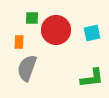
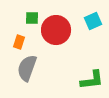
cyan square: moved 1 px right, 12 px up; rotated 12 degrees counterclockwise
orange rectangle: rotated 16 degrees clockwise
green L-shape: moved 2 px down
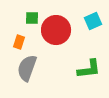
green L-shape: moved 3 px left, 11 px up
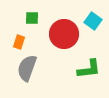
cyan square: rotated 30 degrees counterclockwise
red circle: moved 8 px right, 4 px down
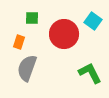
green L-shape: moved 1 px right, 4 px down; rotated 110 degrees counterclockwise
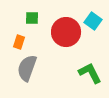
red circle: moved 2 px right, 2 px up
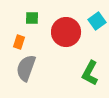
cyan square: moved 4 px right; rotated 18 degrees clockwise
gray semicircle: moved 1 px left
green L-shape: rotated 125 degrees counterclockwise
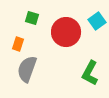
green square: rotated 16 degrees clockwise
orange rectangle: moved 1 px left, 2 px down
gray semicircle: moved 1 px right, 1 px down
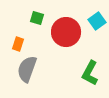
green square: moved 5 px right
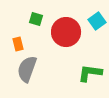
green square: moved 1 px left, 1 px down
orange rectangle: rotated 32 degrees counterclockwise
green L-shape: rotated 70 degrees clockwise
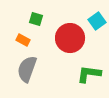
red circle: moved 4 px right, 6 px down
orange rectangle: moved 5 px right, 4 px up; rotated 48 degrees counterclockwise
green L-shape: moved 1 px left, 1 px down
